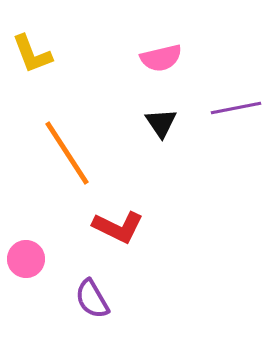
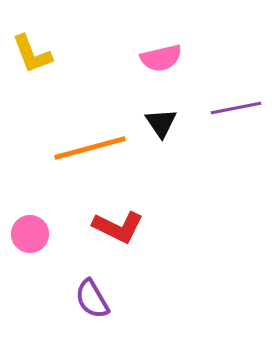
orange line: moved 23 px right, 5 px up; rotated 72 degrees counterclockwise
pink circle: moved 4 px right, 25 px up
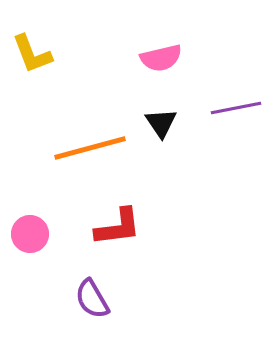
red L-shape: rotated 33 degrees counterclockwise
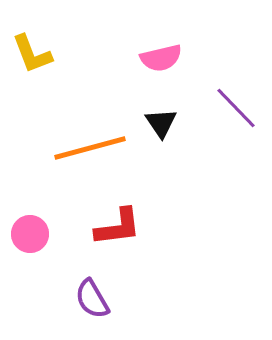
purple line: rotated 57 degrees clockwise
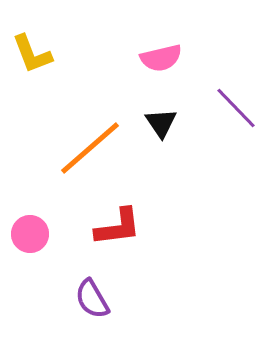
orange line: rotated 26 degrees counterclockwise
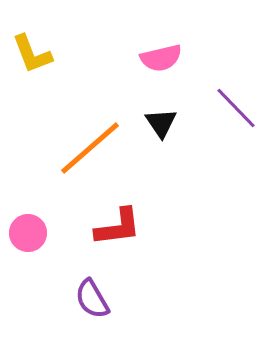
pink circle: moved 2 px left, 1 px up
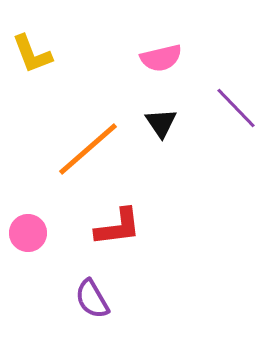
orange line: moved 2 px left, 1 px down
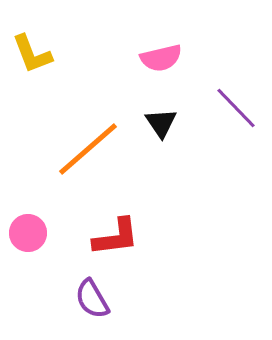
red L-shape: moved 2 px left, 10 px down
